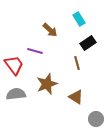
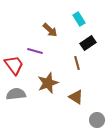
brown star: moved 1 px right, 1 px up
gray circle: moved 1 px right, 1 px down
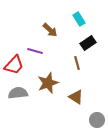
red trapezoid: rotated 80 degrees clockwise
gray semicircle: moved 2 px right, 1 px up
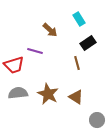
red trapezoid: rotated 30 degrees clockwise
brown star: moved 11 px down; rotated 25 degrees counterclockwise
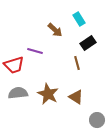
brown arrow: moved 5 px right
